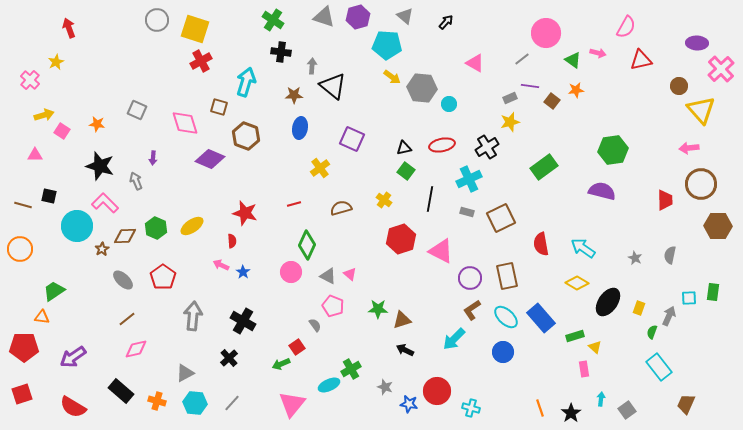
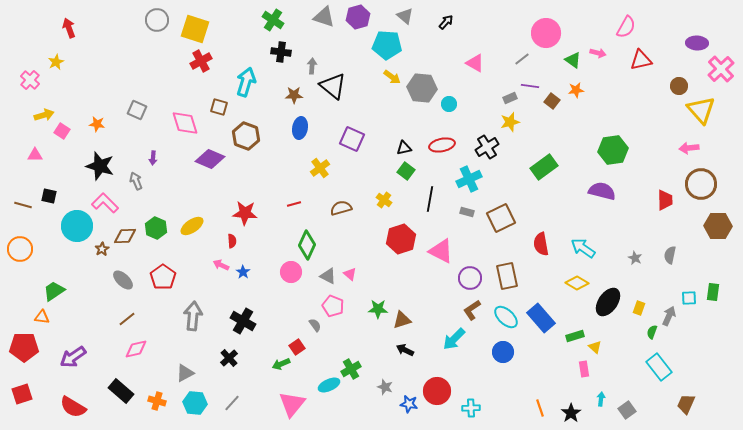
red star at (245, 213): rotated 10 degrees counterclockwise
cyan cross at (471, 408): rotated 18 degrees counterclockwise
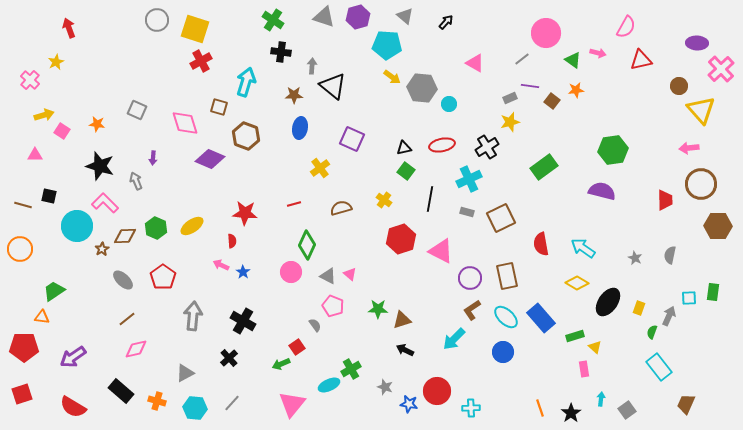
cyan hexagon at (195, 403): moved 5 px down
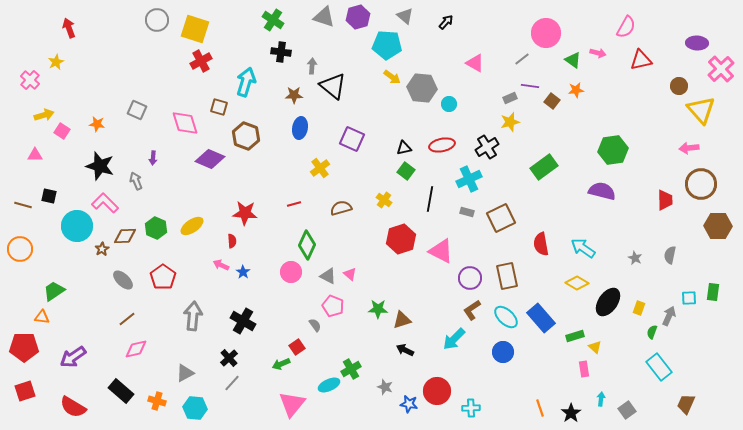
red square at (22, 394): moved 3 px right, 3 px up
gray line at (232, 403): moved 20 px up
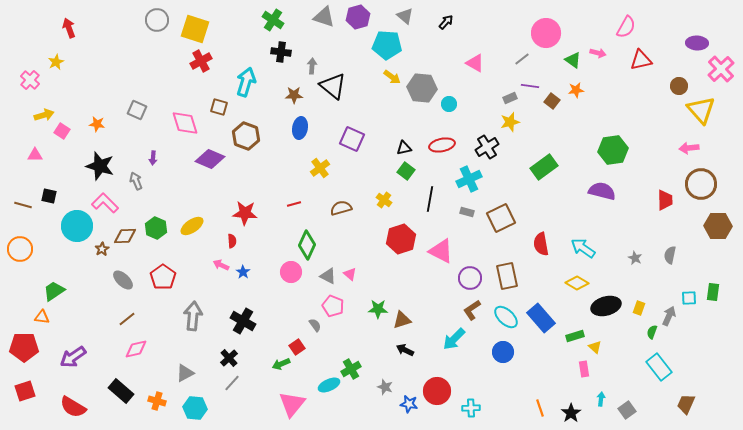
black ellipse at (608, 302): moved 2 px left, 4 px down; rotated 40 degrees clockwise
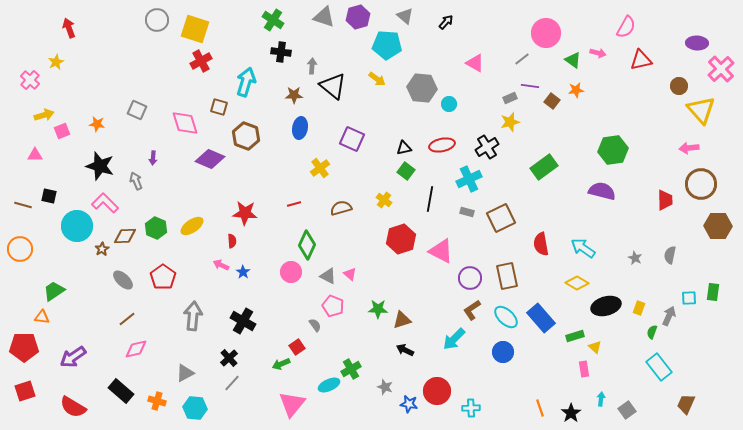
yellow arrow at (392, 77): moved 15 px left, 2 px down
pink square at (62, 131): rotated 35 degrees clockwise
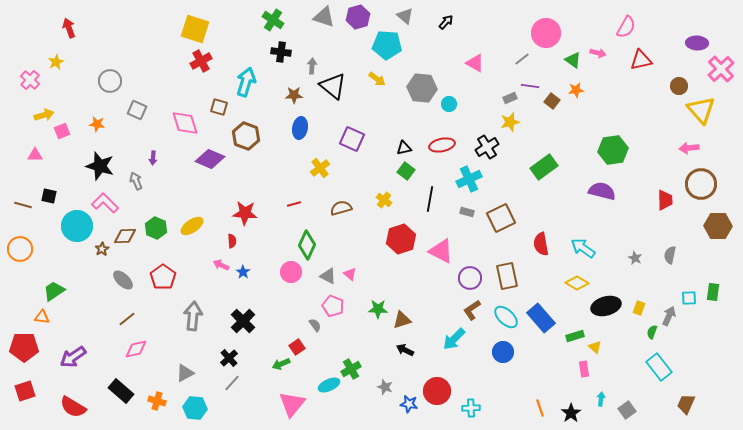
gray circle at (157, 20): moved 47 px left, 61 px down
black cross at (243, 321): rotated 15 degrees clockwise
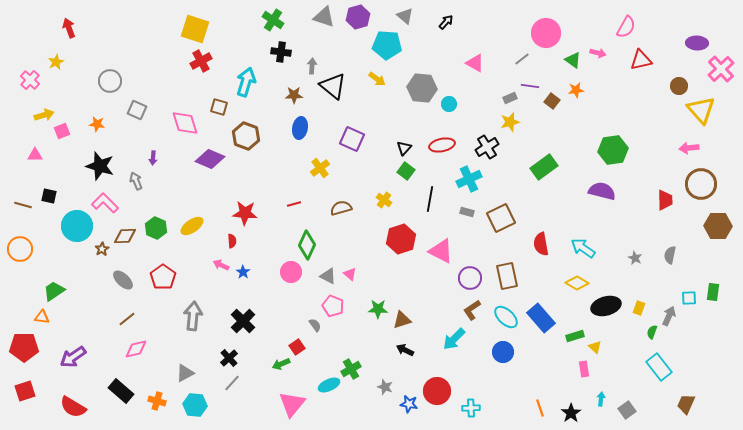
black triangle at (404, 148): rotated 35 degrees counterclockwise
cyan hexagon at (195, 408): moved 3 px up
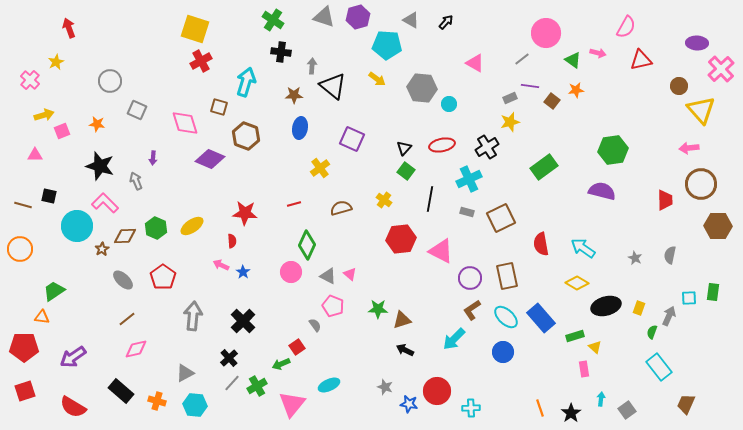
gray triangle at (405, 16): moved 6 px right, 4 px down; rotated 12 degrees counterclockwise
red hexagon at (401, 239): rotated 12 degrees clockwise
green cross at (351, 369): moved 94 px left, 17 px down
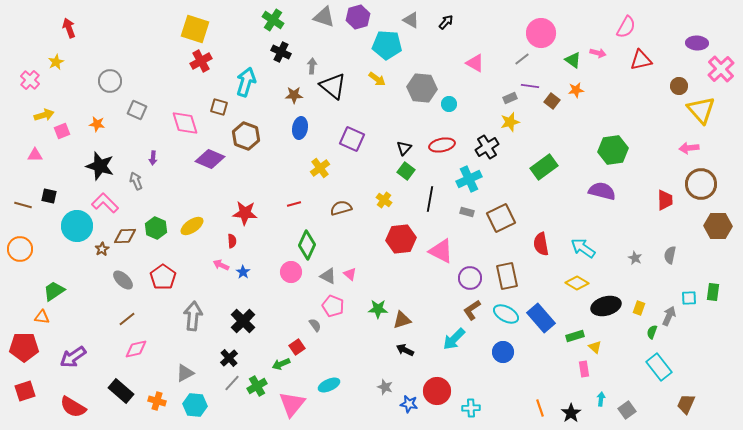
pink circle at (546, 33): moved 5 px left
black cross at (281, 52): rotated 18 degrees clockwise
cyan ellipse at (506, 317): moved 3 px up; rotated 15 degrees counterclockwise
